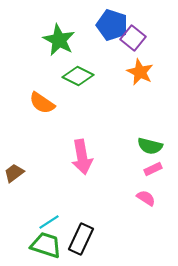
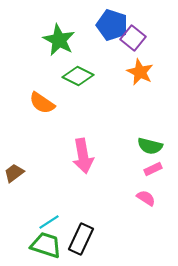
pink arrow: moved 1 px right, 1 px up
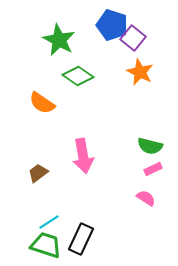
green diamond: rotated 8 degrees clockwise
brown trapezoid: moved 24 px right
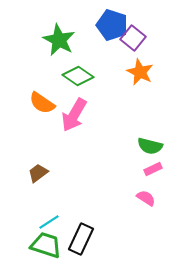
pink arrow: moved 9 px left, 41 px up; rotated 40 degrees clockwise
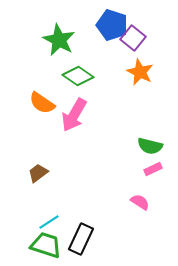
pink semicircle: moved 6 px left, 4 px down
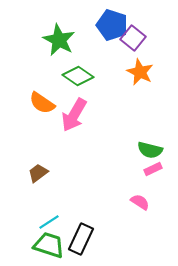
green semicircle: moved 4 px down
green trapezoid: moved 3 px right
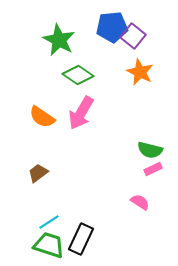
blue pentagon: moved 2 px down; rotated 24 degrees counterclockwise
purple square: moved 2 px up
green diamond: moved 1 px up
orange semicircle: moved 14 px down
pink arrow: moved 7 px right, 2 px up
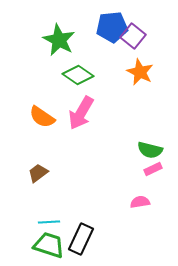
pink semicircle: rotated 42 degrees counterclockwise
cyan line: rotated 30 degrees clockwise
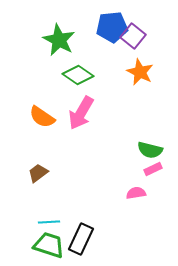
pink semicircle: moved 4 px left, 9 px up
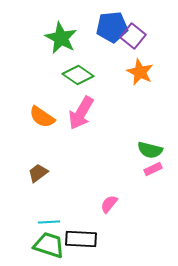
green star: moved 2 px right, 2 px up
pink semicircle: moved 27 px left, 11 px down; rotated 42 degrees counterclockwise
black rectangle: rotated 68 degrees clockwise
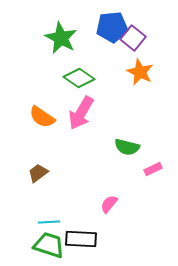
purple square: moved 2 px down
green diamond: moved 1 px right, 3 px down
green semicircle: moved 23 px left, 3 px up
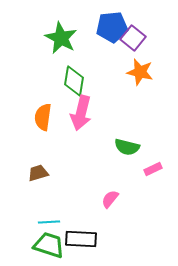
orange star: rotated 12 degrees counterclockwise
green diamond: moved 5 px left, 3 px down; rotated 64 degrees clockwise
pink arrow: rotated 16 degrees counterclockwise
orange semicircle: moved 1 px right; rotated 64 degrees clockwise
brown trapezoid: rotated 20 degrees clockwise
pink semicircle: moved 1 px right, 5 px up
